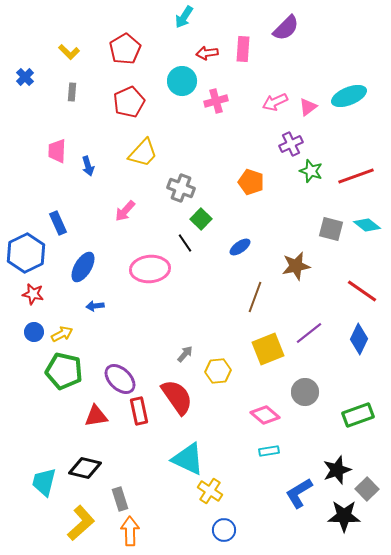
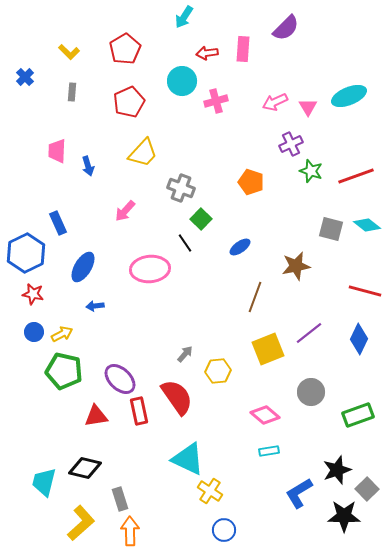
pink triangle at (308, 107): rotated 24 degrees counterclockwise
red line at (362, 291): moved 3 px right; rotated 20 degrees counterclockwise
gray circle at (305, 392): moved 6 px right
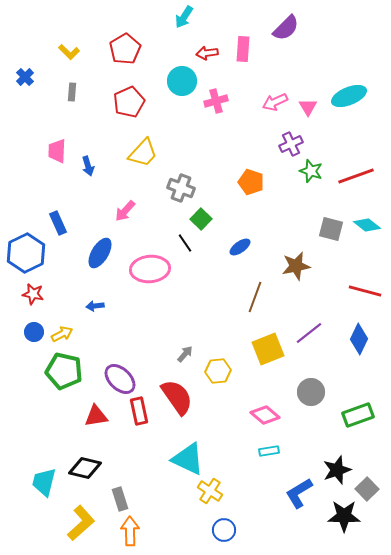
blue ellipse at (83, 267): moved 17 px right, 14 px up
